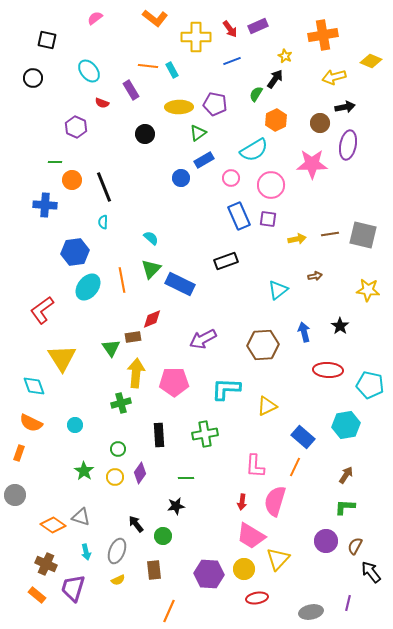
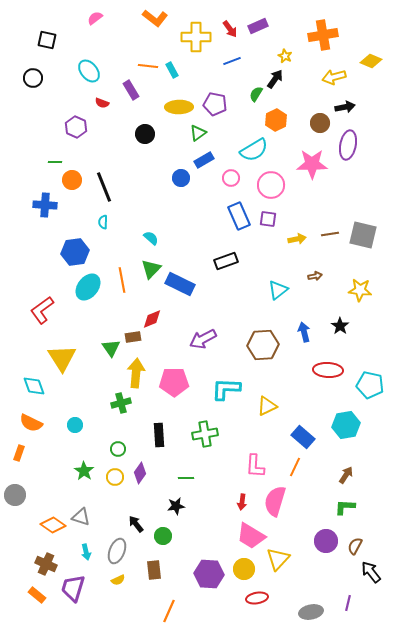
yellow star at (368, 290): moved 8 px left
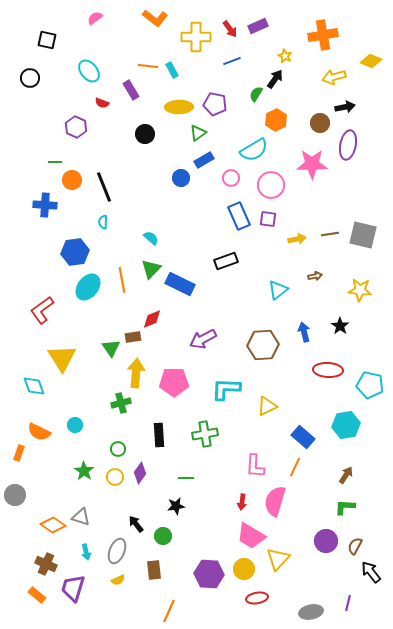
black circle at (33, 78): moved 3 px left
orange semicircle at (31, 423): moved 8 px right, 9 px down
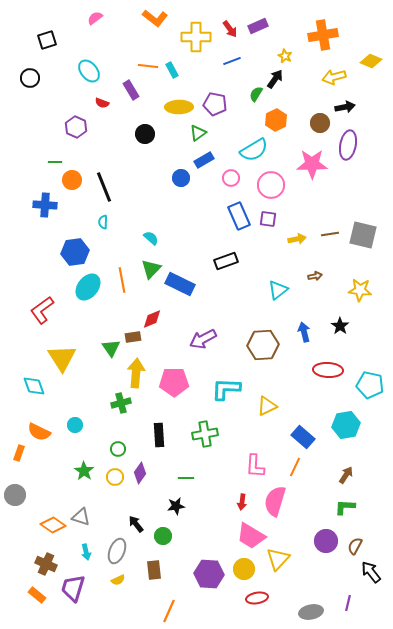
black square at (47, 40): rotated 30 degrees counterclockwise
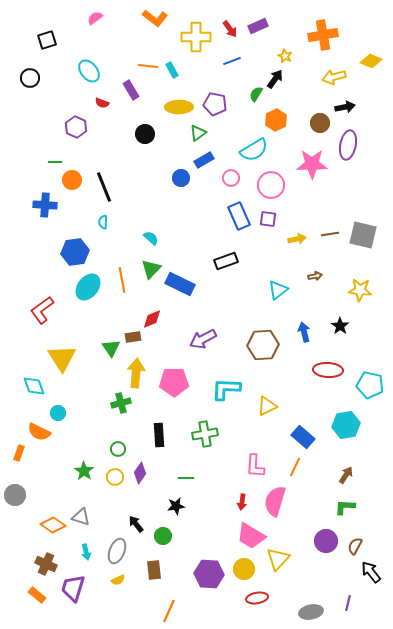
cyan circle at (75, 425): moved 17 px left, 12 px up
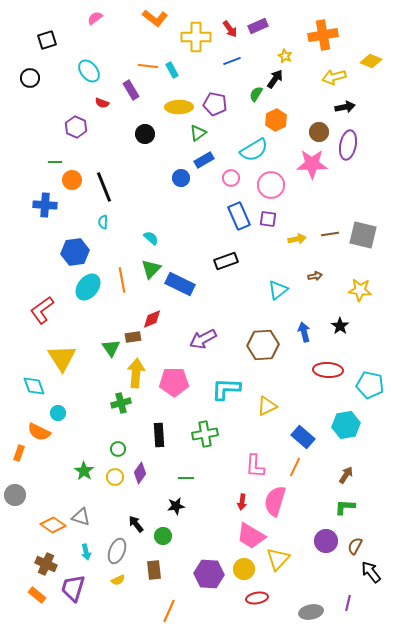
brown circle at (320, 123): moved 1 px left, 9 px down
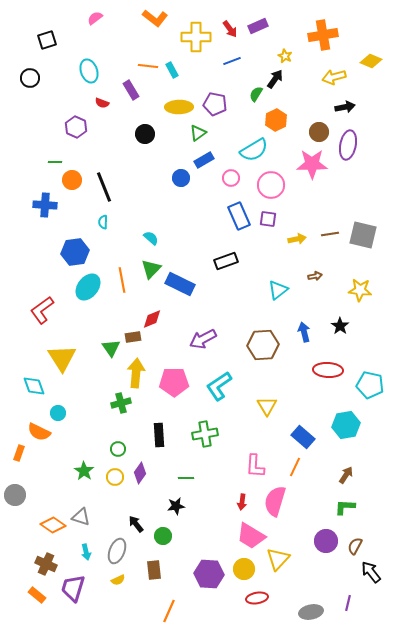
cyan ellipse at (89, 71): rotated 20 degrees clockwise
cyan L-shape at (226, 389): moved 7 px left, 3 px up; rotated 36 degrees counterclockwise
yellow triangle at (267, 406): rotated 35 degrees counterclockwise
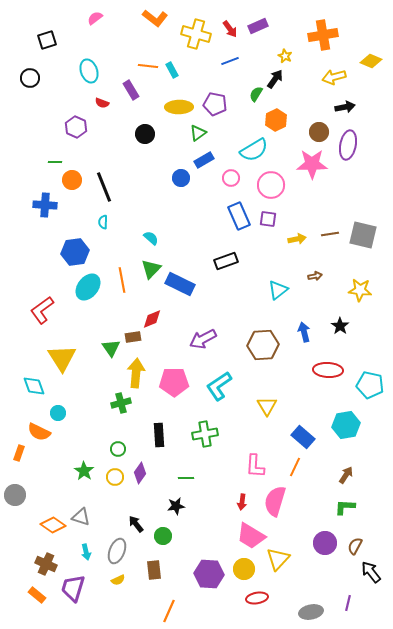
yellow cross at (196, 37): moved 3 px up; rotated 16 degrees clockwise
blue line at (232, 61): moved 2 px left
purple circle at (326, 541): moved 1 px left, 2 px down
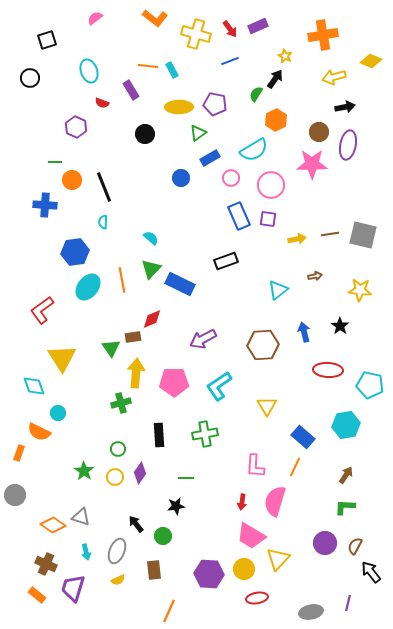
blue rectangle at (204, 160): moved 6 px right, 2 px up
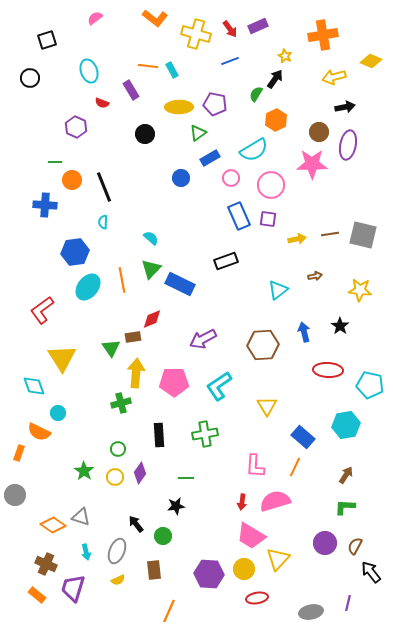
pink semicircle at (275, 501): rotated 56 degrees clockwise
